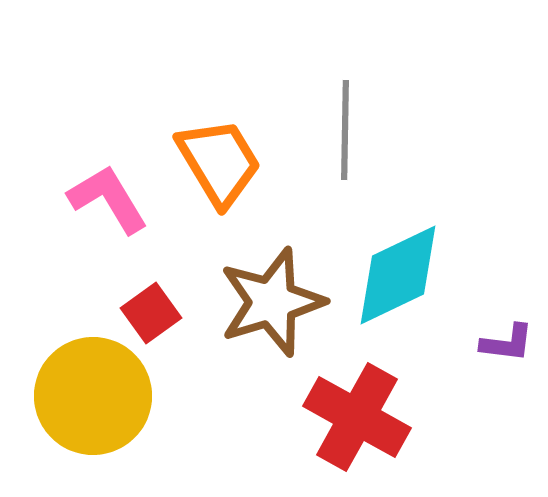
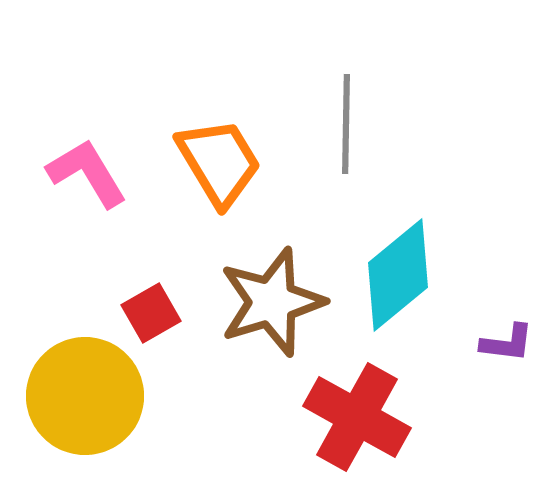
gray line: moved 1 px right, 6 px up
pink L-shape: moved 21 px left, 26 px up
cyan diamond: rotated 14 degrees counterclockwise
red square: rotated 6 degrees clockwise
yellow circle: moved 8 px left
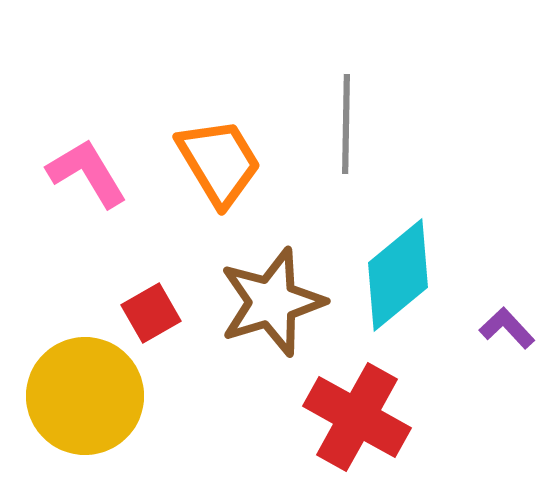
purple L-shape: moved 15 px up; rotated 140 degrees counterclockwise
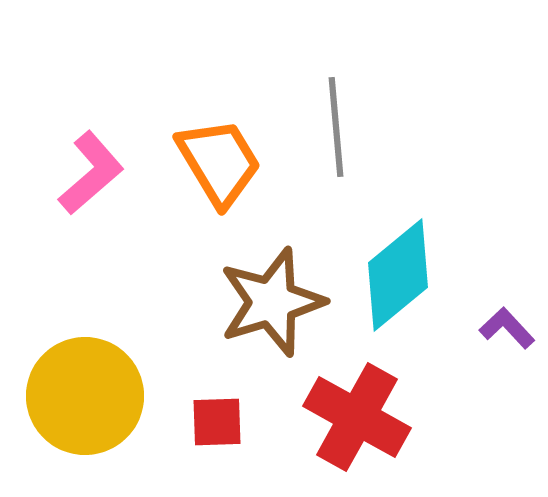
gray line: moved 10 px left, 3 px down; rotated 6 degrees counterclockwise
pink L-shape: moved 4 px right; rotated 80 degrees clockwise
red square: moved 66 px right, 109 px down; rotated 28 degrees clockwise
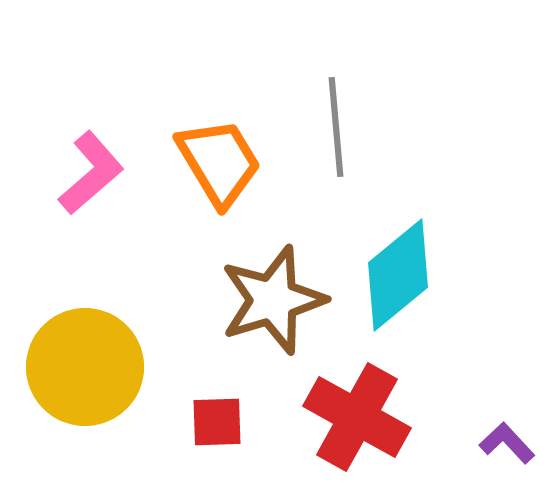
brown star: moved 1 px right, 2 px up
purple L-shape: moved 115 px down
yellow circle: moved 29 px up
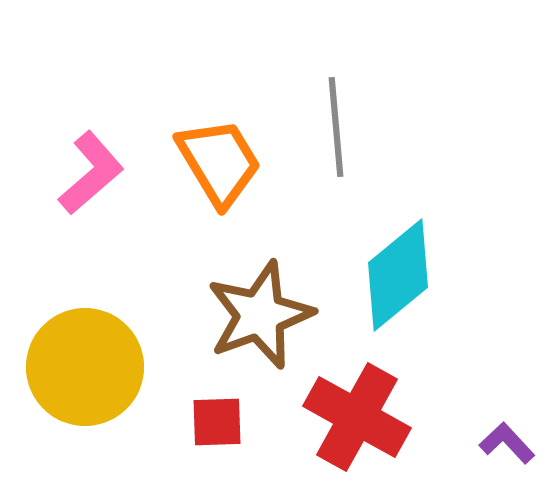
brown star: moved 13 px left, 15 px down; rotated 3 degrees counterclockwise
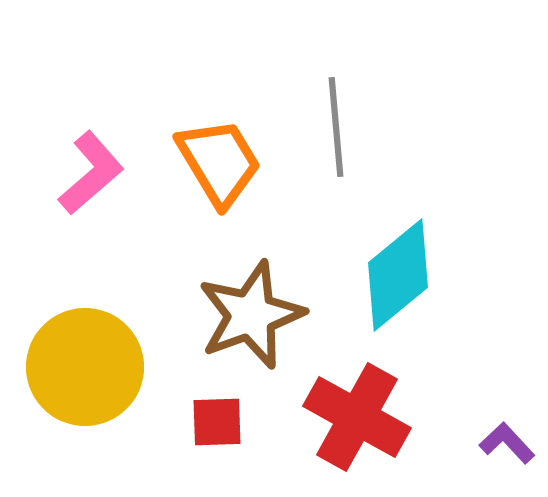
brown star: moved 9 px left
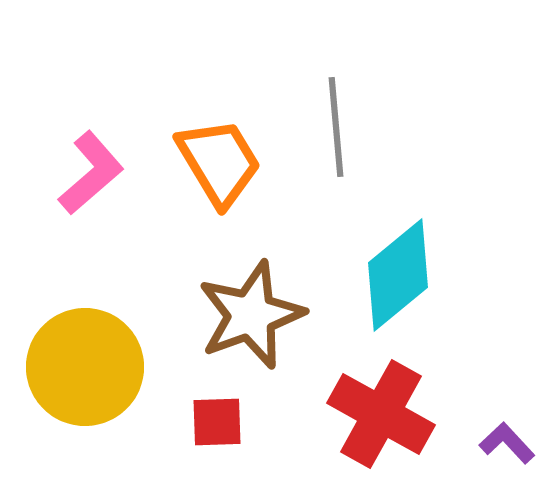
red cross: moved 24 px right, 3 px up
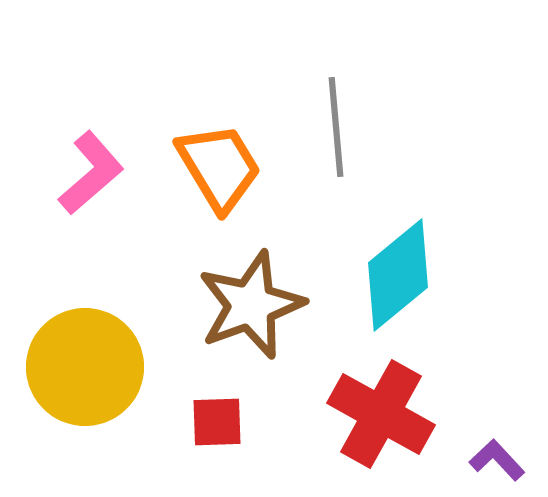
orange trapezoid: moved 5 px down
brown star: moved 10 px up
purple L-shape: moved 10 px left, 17 px down
